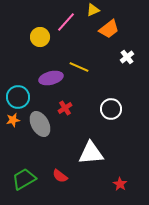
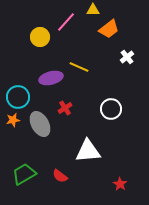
yellow triangle: rotated 24 degrees clockwise
white triangle: moved 3 px left, 2 px up
green trapezoid: moved 5 px up
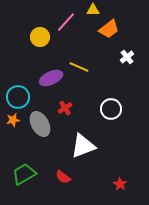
purple ellipse: rotated 10 degrees counterclockwise
white triangle: moved 5 px left, 5 px up; rotated 16 degrees counterclockwise
red semicircle: moved 3 px right, 1 px down
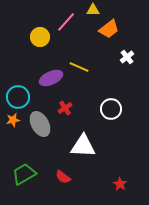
white triangle: rotated 24 degrees clockwise
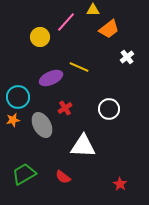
white circle: moved 2 px left
gray ellipse: moved 2 px right, 1 px down
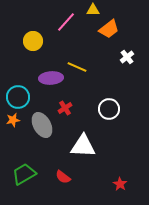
yellow circle: moved 7 px left, 4 px down
yellow line: moved 2 px left
purple ellipse: rotated 20 degrees clockwise
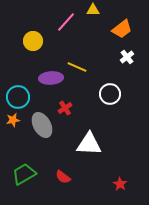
orange trapezoid: moved 13 px right
white circle: moved 1 px right, 15 px up
white triangle: moved 6 px right, 2 px up
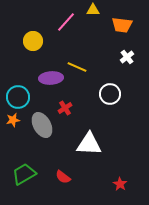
orange trapezoid: moved 4 px up; rotated 45 degrees clockwise
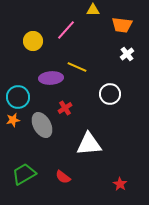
pink line: moved 8 px down
white cross: moved 3 px up
white triangle: rotated 8 degrees counterclockwise
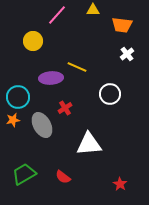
pink line: moved 9 px left, 15 px up
